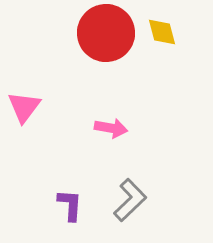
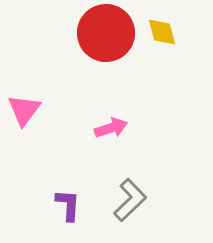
pink triangle: moved 3 px down
pink arrow: rotated 28 degrees counterclockwise
purple L-shape: moved 2 px left
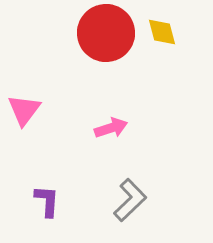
purple L-shape: moved 21 px left, 4 px up
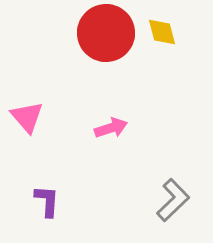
pink triangle: moved 3 px right, 7 px down; rotated 18 degrees counterclockwise
gray L-shape: moved 43 px right
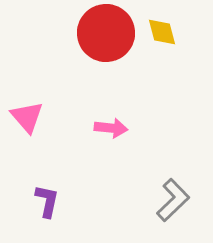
pink arrow: rotated 24 degrees clockwise
purple L-shape: rotated 8 degrees clockwise
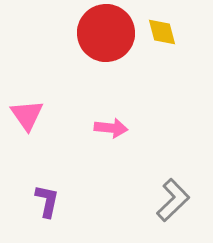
pink triangle: moved 2 px up; rotated 6 degrees clockwise
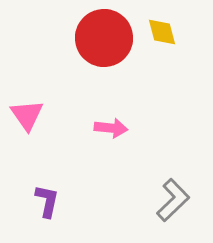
red circle: moved 2 px left, 5 px down
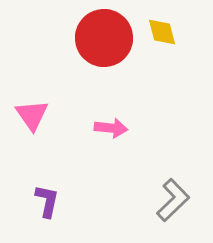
pink triangle: moved 5 px right
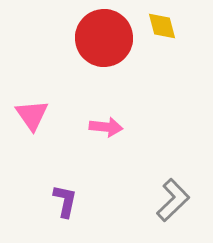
yellow diamond: moved 6 px up
pink arrow: moved 5 px left, 1 px up
purple L-shape: moved 18 px right
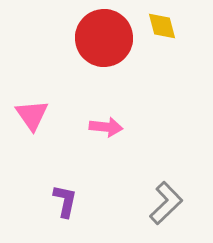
gray L-shape: moved 7 px left, 3 px down
